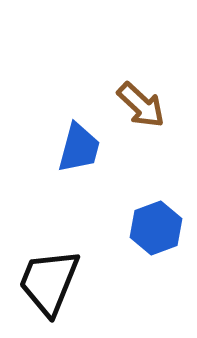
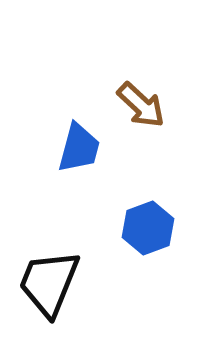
blue hexagon: moved 8 px left
black trapezoid: moved 1 px down
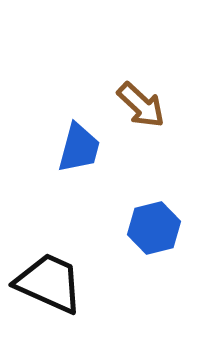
blue hexagon: moved 6 px right; rotated 6 degrees clockwise
black trapezoid: rotated 92 degrees clockwise
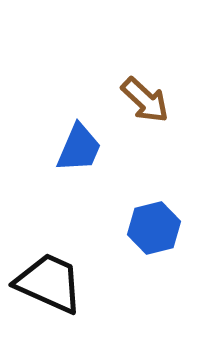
brown arrow: moved 4 px right, 5 px up
blue trapezoid: rotated 8 degrees clockwise
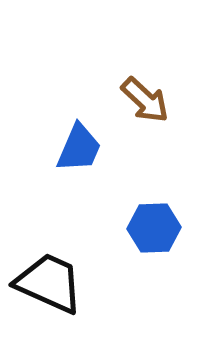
blue hexagon: rotated 12 degrees clockwise
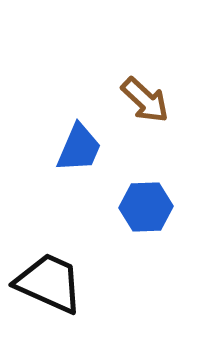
blue hexagon: moved 8 px left, 21 px up
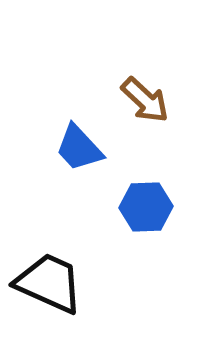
blue trapezoid: rotated 114 degrees clockwise
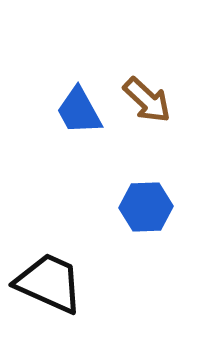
brown arrow: moved 2 px right
blue trapezoid: moved 37 px up; rotated 14 degrees clockwise
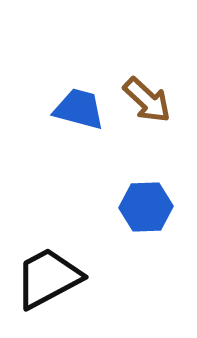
blue trapezoid: moved 2 px up; rotated 134 degrees clockwise
black trapezoid: moved 1 px left, 5 px up; rotated 52 degrees counterclockwise
